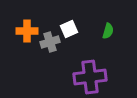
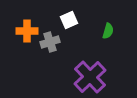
white square: moved 9 px up
purple cross: rotated 36 degrees counterclockwise
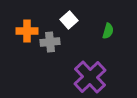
white square: rotated 18 degrees counterclockwise
gray cross: rotated 12 degrees clockwise
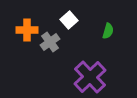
orange cross: moved 1 px up
gray cross: rotated 30 degrees counterclockwise
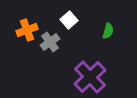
orange cross: rotated 20 degrees counterclockwise
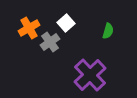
white square: moved 3 px left, 3 px down
orange cross: moved 2 px right, 2 px up; rotated 10 degrees counterclockwise
purple cross: moved 2 px up
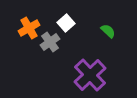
green semicircle: rotated 63 degrees counterclockwise
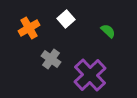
white square: moved 4 px up
gray cross: moved 1 px right, 17 px down; rotated 18 degrees counterclockwise
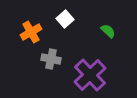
white square: moved 1 px left
orange cross: moved 2 px right, 4 px down
gray cross: rotated 24 degrees counterclockwise
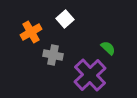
green semicircle: moved 17 px down
gray cross: moved 2 px right, 4 px up
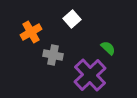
white square: moved 7 px right
